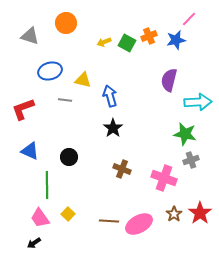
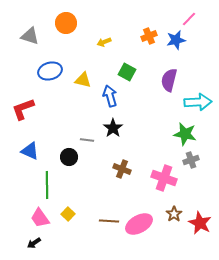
green square: moved 29 px down
gray line: moved 22 px right, 40 px down
red star: moved 10 px down; rotated 10 degrees counterclockwise
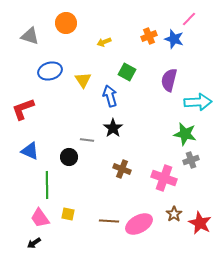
blue star: moved 2 px left, 1 px up; rotated 30 degrees clockwise
yellow triangle: rotated 42 degrees clockwise
yellow square: rotated 32 degrees counterclockwise
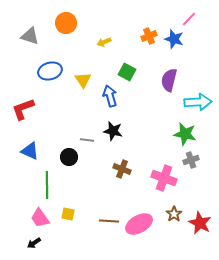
black star: moved 3 px down; rotated 24 degrees counterclockwise
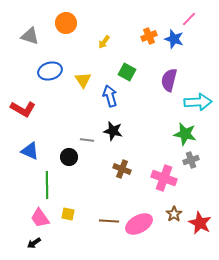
yellow arrow: rotated 32 degrees counterclockwise
red L-shape: rotated 130 degrees counterclockwise
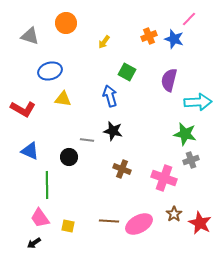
yellow triangle: moved 20 px left, 19 px down; rotated 48 degrees counterclockwise
yellow square: moved 12 px down
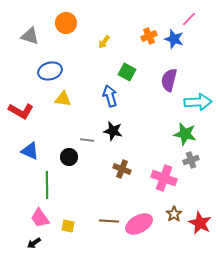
red L-shape: moved 2 px left, 2 px down
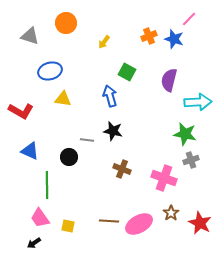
brown star: moved 3 px left, 1 px up
